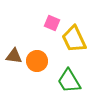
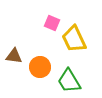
orange circle: moved 3 px right, 6 px down
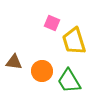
yellow trapezoid: moved 2 px down; rotated 8 degrees clockwise
brown triangle: moved 6 px down
orange circle: moved 2 px right, 4 px down
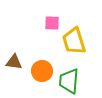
pink square: rotated 21 degrees counterclockwise
green trapezoid: rotated 36 degrees clockwise
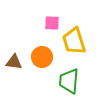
orange circle: moved 14 px up
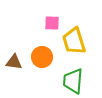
green trapezoid: moved 4 px right
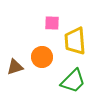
yellow trapezoid: moved 1 px right; rotated 12 degrees clockwise
brown triangle: moved 1 px right, 5 px down; rotated 24 degrees counterclockwise
green trapezoid: rotated 140 degrees counterclockwise
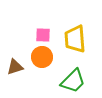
pink square: moved 9 px left, 12 px down
yellow trapezoid: moved 2 px up
